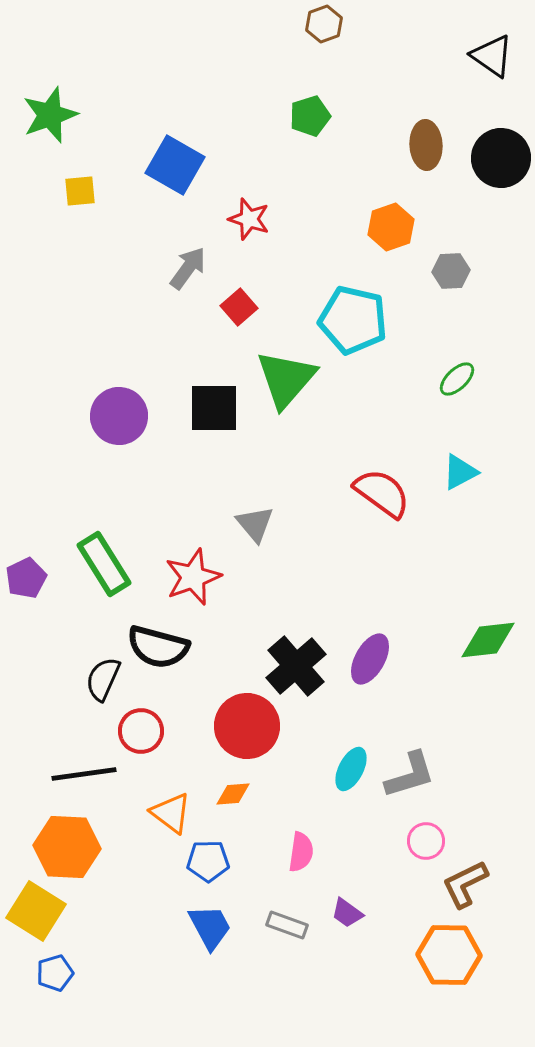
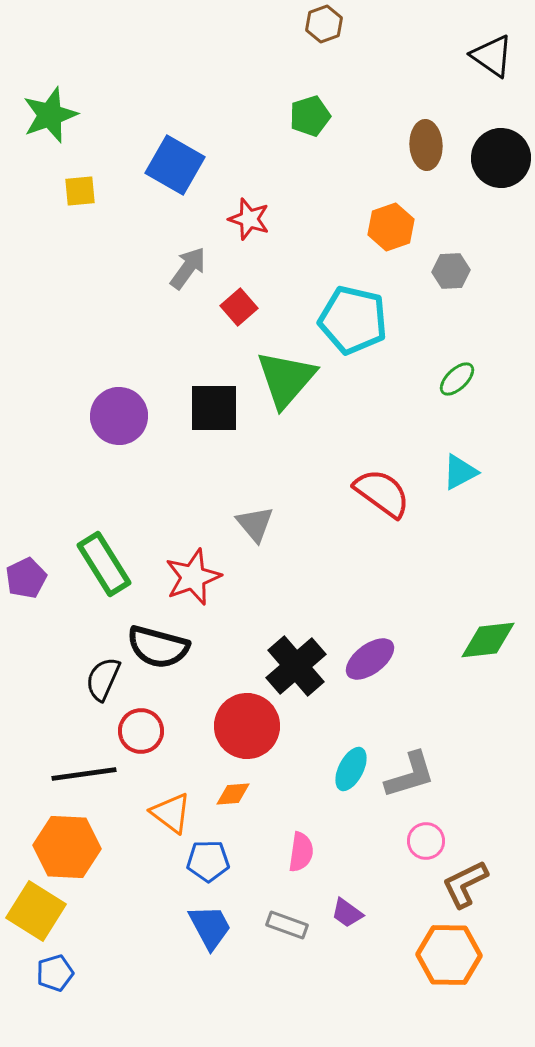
purple ellipse at (370, 659): rotated 24 degrees clockwise
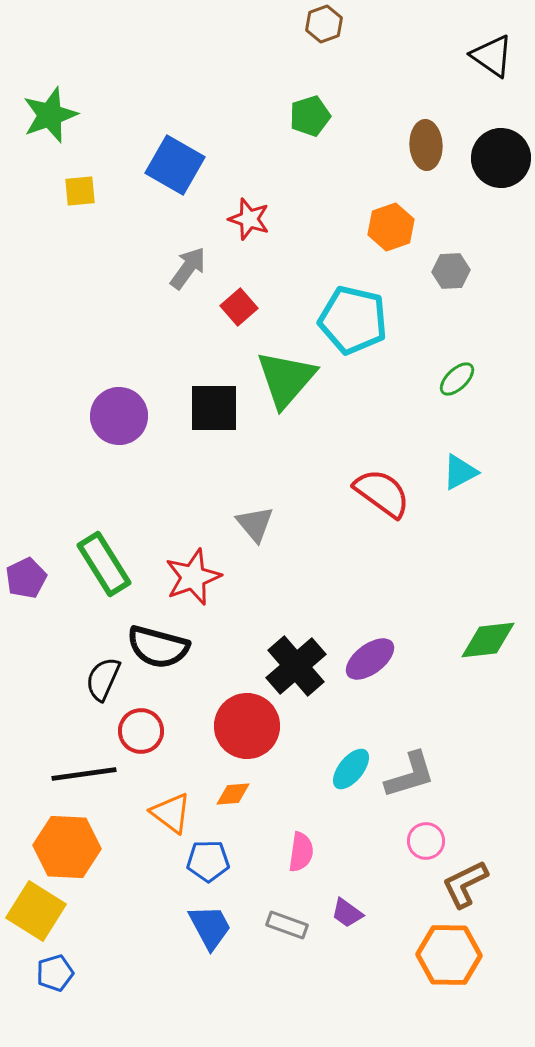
cyan ellipse at (351, 769): rotated 12 degrees clockwise
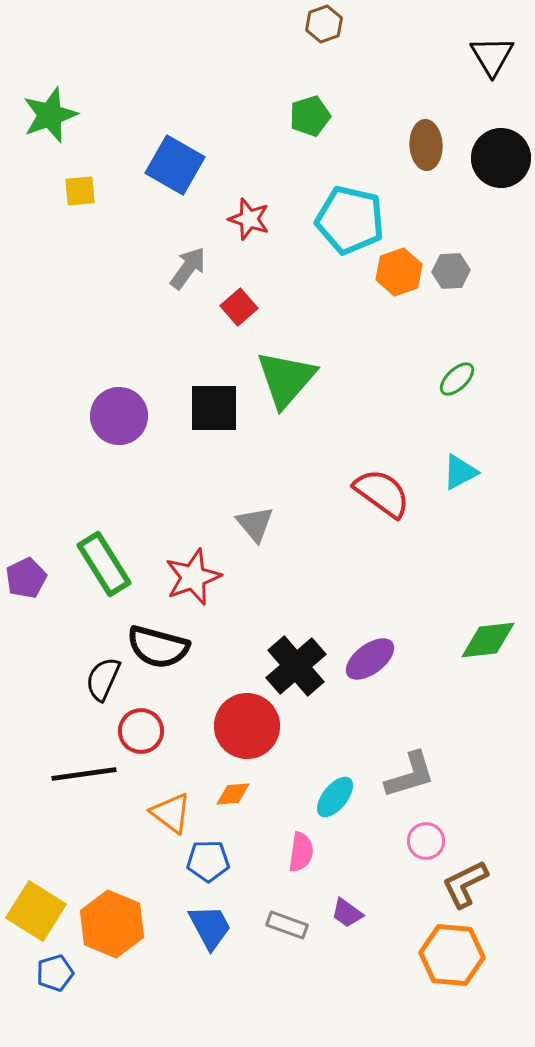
black triangle at (492, 56): rotated 24 degrees clockwise
orange hexagon at (391, 227): moved 8 px right, 45 px down
cyan pentagon at (353, 320): moved 3 px left, 100 px up
cyan ellipse at (351, 769): moved 16 px left, 28 px down
orange hexagon at (67, 847): moved 45 px right, 77 px down; rotated 20 degrees clockwise
orange hexagon at (449, 955): moved 3 px right; rotated 4 degrees clockwise
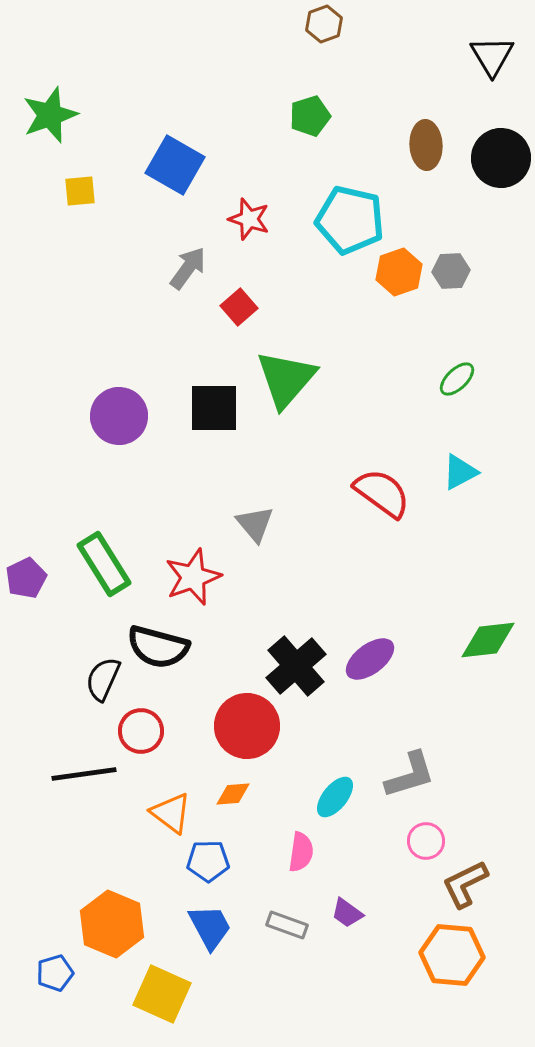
yellow square at (36, 911): moved 126 px right, 83 px down; rotated 8 degrees counterclockwise
